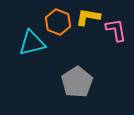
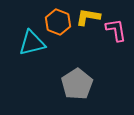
gray pentagon: moved 2 px down
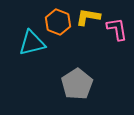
pink L-shape: moved 1 px right, 1 px up
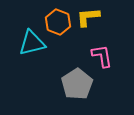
yellow L-shape: rotated 15 degrees counterclockwise
pink L-shape: moved 15 px left, 27 px down
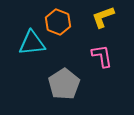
yellow L-shape: moved 15 px right; rotated 15 degrees counterclockwise
cyan triangle: rotated 8 degrees clockwise
gray pentagon: moved 13 px left
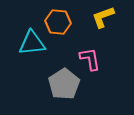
orange hexagon: rotated 15 degrees counterclockwise
pink L-shape: moved 12 px left, 3 px down
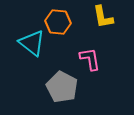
yellow L-shape: rotated 80 degrees counterclockwise
cyan triangle: rotated 44 degrees clockwise
gray pentagon: moved 2 px left, 3 px down; rotated 12 degrees counterclockwise
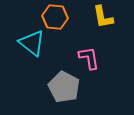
orange hexagon: moved 3 px left, 5 px up
pink L-shape: moved 1 px left, 1 px up
gray pentagon: moved 2 px right
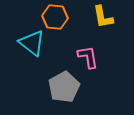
pink L-shape: moved 1 px left, 1 px up
gray pentagon: rotated 16 degrees clockwise
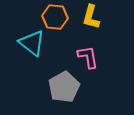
yellow L-shape: moved 12 px left; rotated 25 degrees clockwise
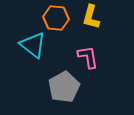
orange hexagon: moved 1 px right, 1 px down
cyan triangle: moved 1 px right, 2 px down
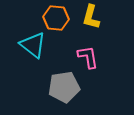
gray pentagon: rotated 20 degrees clockwise
